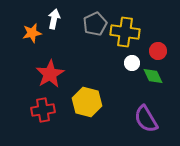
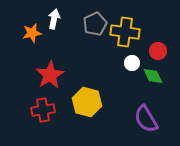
red star: moved 1 px down
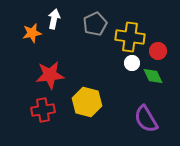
yellow cross: moved 5 px right, 5 px down
red star: rotated 24 degrees clockwise
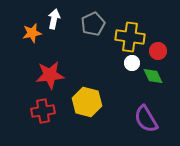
gray pentagon: moved 2 px left
red cross: moved 1 px down
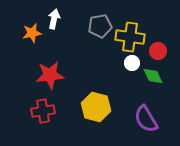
gray pentagon: moved 7 px right, 2 px down; rotated 15 degrees clockwise
yellow hexagon: moved 9 px right, 5 px down
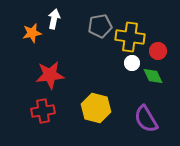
yellow hexagon: moved 1 px down
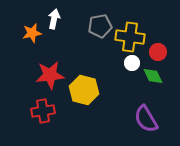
red circle: moved 1 px down
yellow hexagon: moved 12 px left, 18 px up
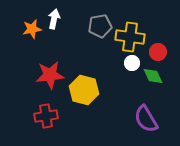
orange star: moved 4 px up
red cross: moved 3 px right, 5 px down
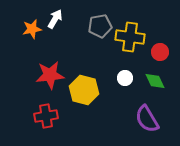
white arrow: moved 1 px right; rotated 18 degrees clockwise
red circle: moved 2 px right
white circle: moved 7 px left, 15 px down
green diamond: moved 2 px right, 5 px down
purple semicircle: moved 1 px right
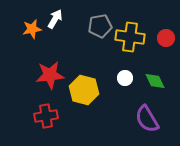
red circle: moved 6 px right, 14 px up
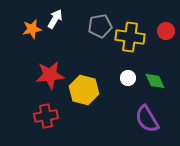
red circle: moved 7 px up
white circle: moved 3 px right
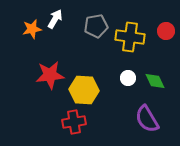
gray pentagon: moved 4 px left
yellow hexagon: rotated 12 degrees counterclockwise
red cross: moved 28 px right, 6 px down
